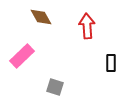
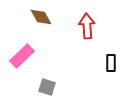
gray square: moved 8 px left
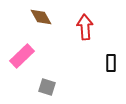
red arrow: moved 2 px left, 1 px down
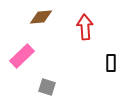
brown diamond: rotated 65 degrees counterclockwise
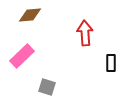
brown diamond: moved 11 px left, 2 px up
red arrow: moved 6 px down
